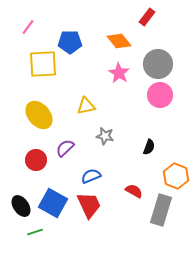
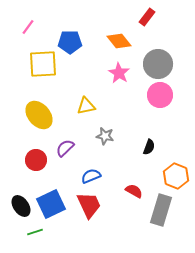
blue square: moved 2 px left, 1 px down; rotated 36 degrees clockwise
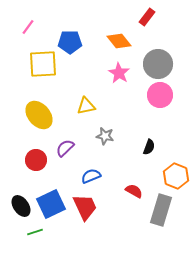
red trapezoid: moved 4 px left, 2 px down
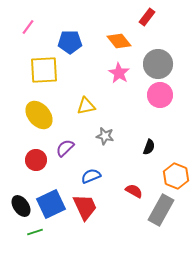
yellow square: moved 1 px right, 6 px down
gray rectangle: rotated 12 degrees clockwise
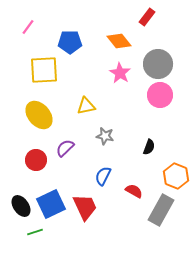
pink star: moved 1 px right
blue semicircle: moved 12 px right; rotated 42 degrees counterclockwise
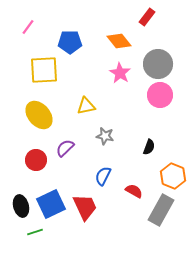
orange hexagon: moved 3 px left
black ellipse: rotated 20 degrees clockwise
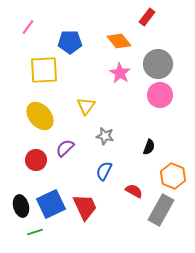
yellow triangle: rotated 42 degrees counterclockwise
yellow ellipse: moved 1 px right, 1 px down
blue semicircle: moved 1 px right, 5 px up
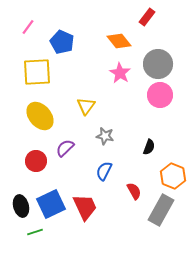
blue pentagon: moved 8 px left; rotated 25 degrees clockwise
yellow square: moved 7 px left, 2 px down
red circle: moved 1 px down
red semicircle: rotated 30 degrees clockwise
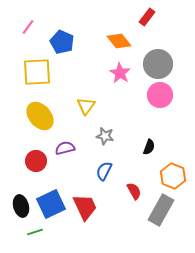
purple semicircle: rotated 30 degrees clockwise
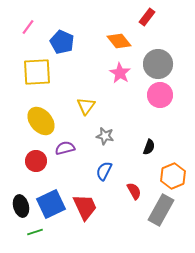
yellow ellipse: moved 1 px right, 5 px down
orange hexagon: rotated 15 degrees clockwise
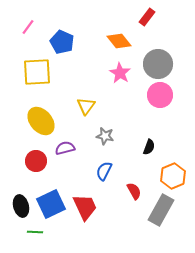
green line: rotated 21 degrees clockwise
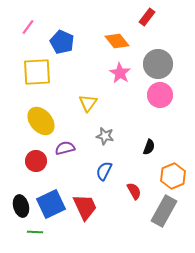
orange diamond: moved 2 px left
yellow triangle: moved 2 px right, 3 px up
gray rectangle: moved 3 px right, 1 px down
